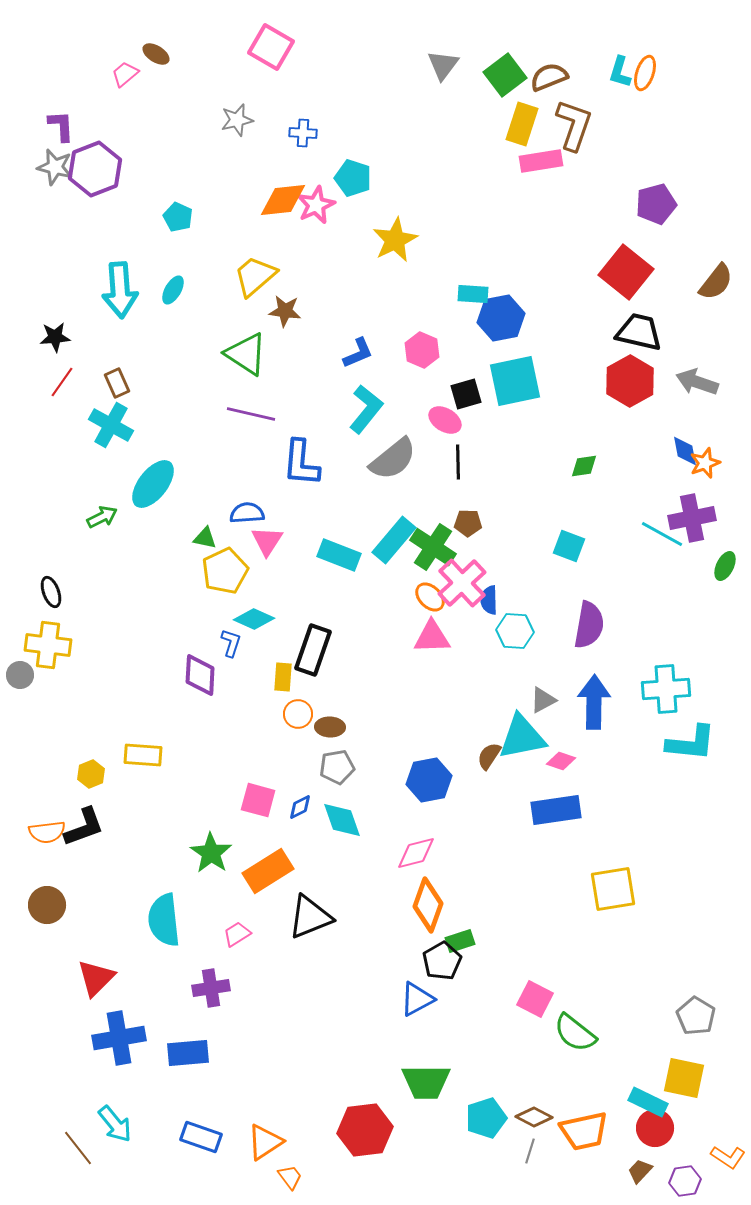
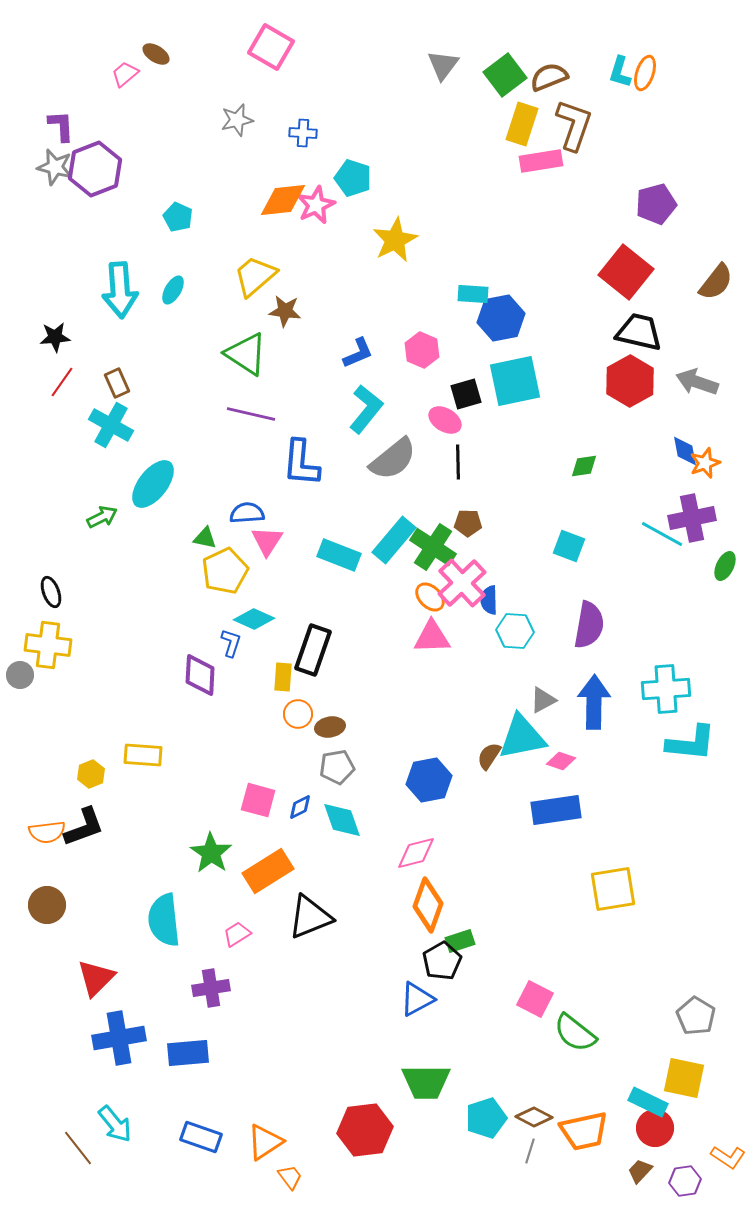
brown ellipse at (330, 727): rotated 12 degrees counterclockwise
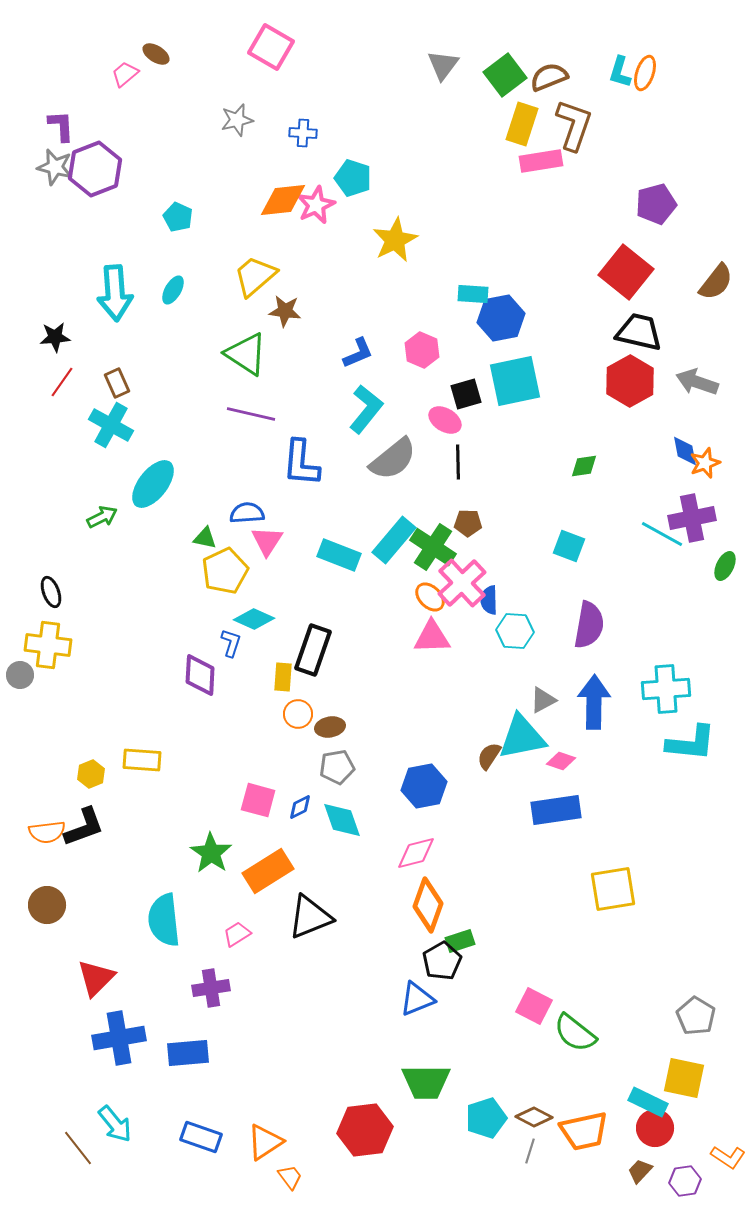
cyan arrow at (120, 290): moved 5 px left, 3 px down
yellow rectangle at (143, 755): moved 1 px left, 5 px down
blue hexagon at (429, 780): moved 5 px left, 6 px down
blue triangle at (417, 999): rotated 6 degrees clockwise
pink square at (535, 999): moved 1 px left, 7 px down
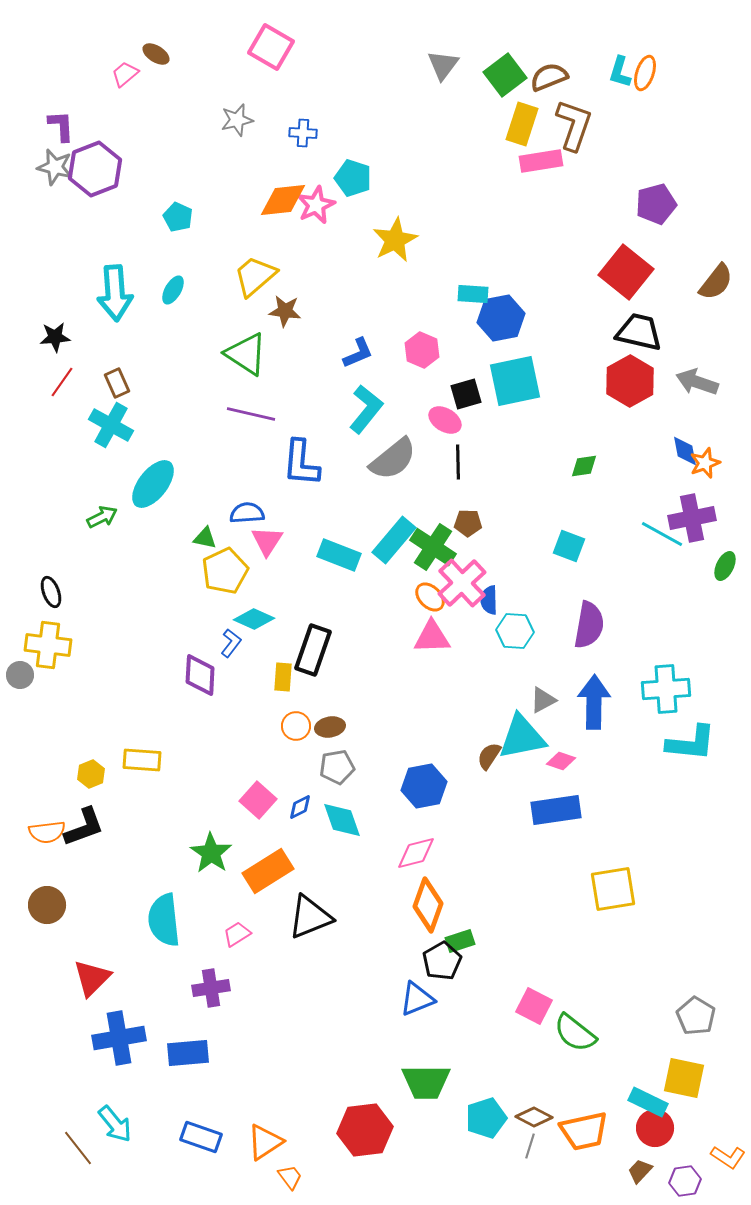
blue L-shape at (231, 643): rotated 20 degrees clockwise
orange circle at (298, 714): moved 2 px left, 12 px down
pink square at (258, 800): rotated 27 degrees clockwise
red triangle at (96, 978): moved 4 px left
gray line at (530, 1151): moved 5 px up
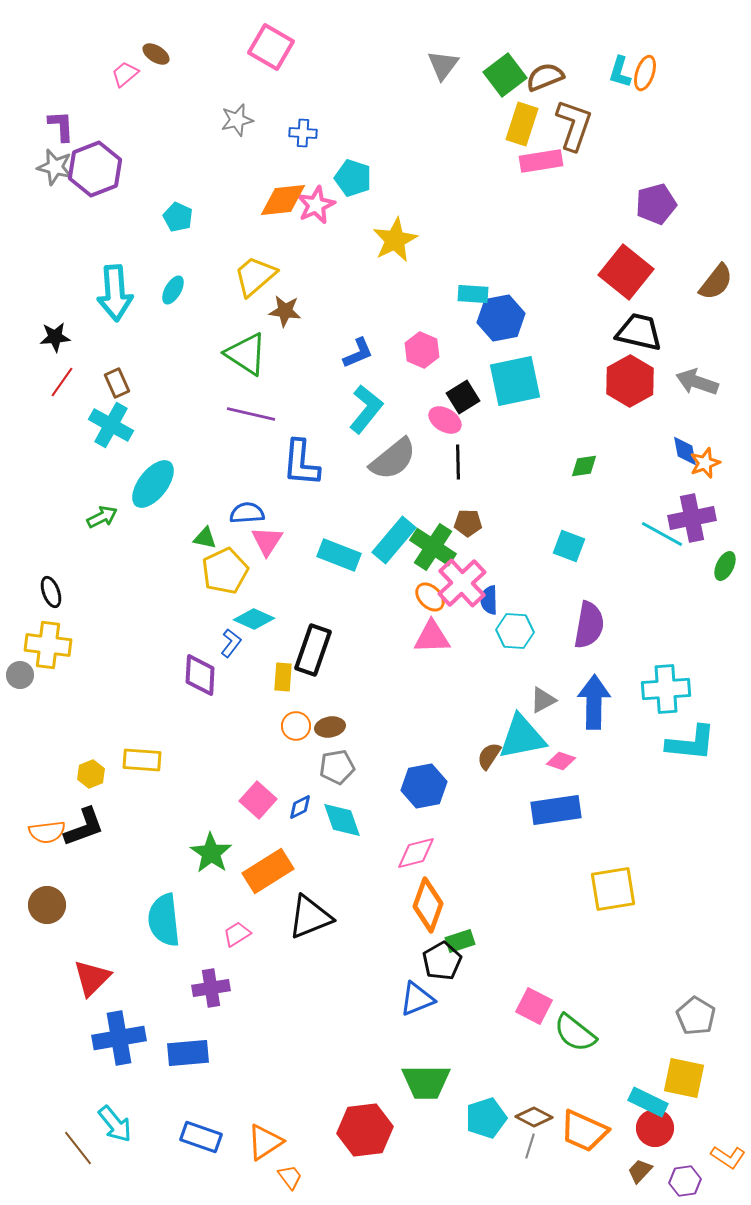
brown semicircle at (549, 77): moved 4 px left
black square at (466, 394): moved 3 px left, 3 px down; rotated 16 degrees counterclockwise
orange trapezoid at (584, 1131): rotated 36 degrees clockwise
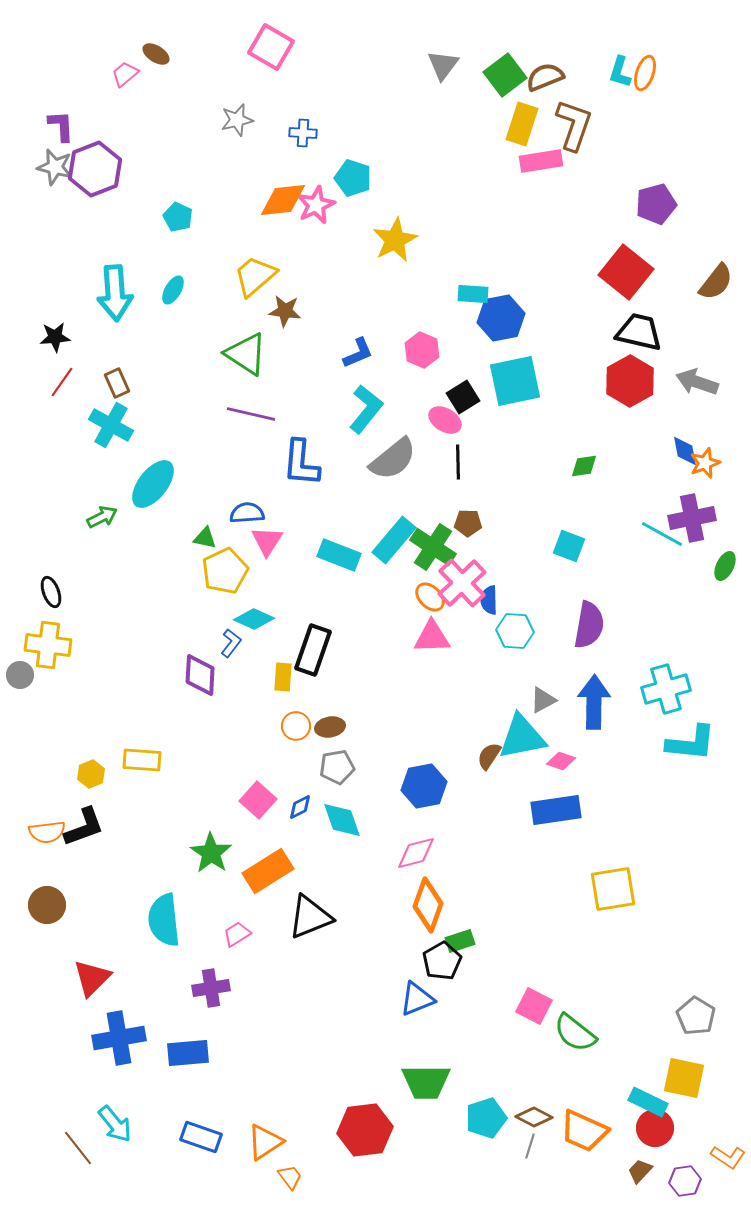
cyan cross at (666, 689): rotated 12 degrees counterclockwise
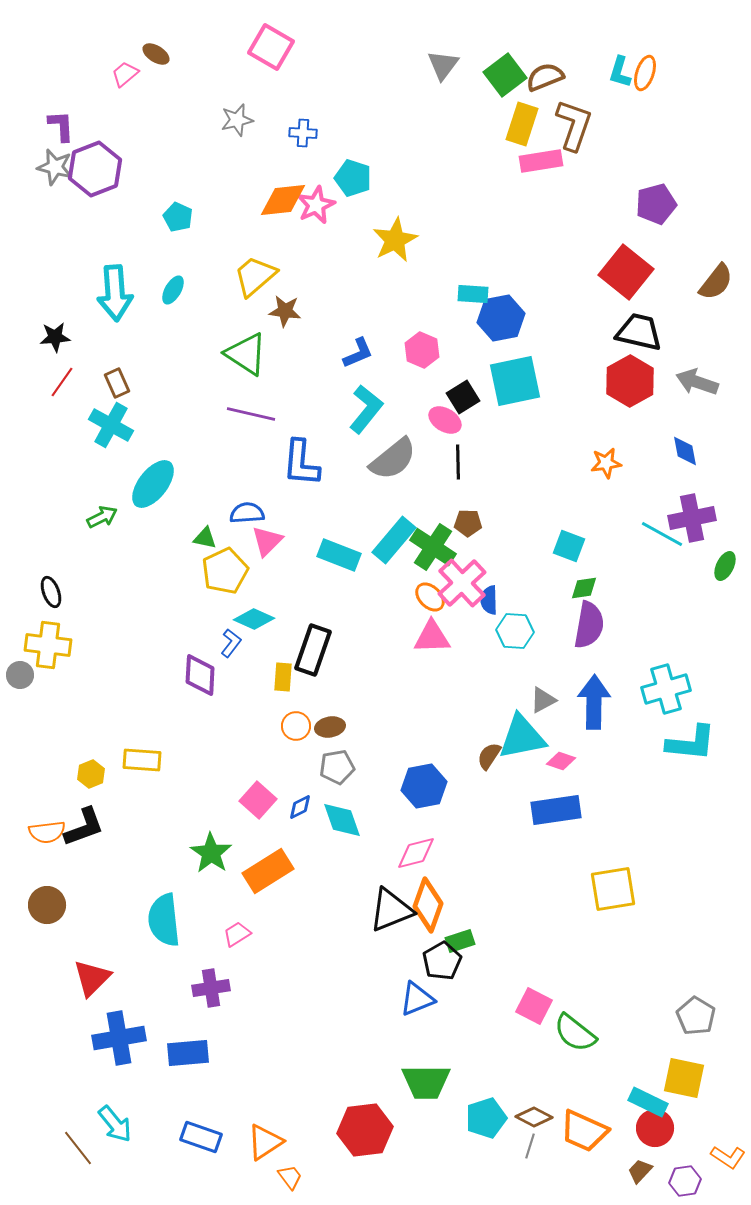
orange star at (705, 463): moved 99 px left; rotated 12 degrees clockwise
green diamond at (584, 466): moved 122 px down
pink triangle at (267, 541): rotated 12 degrees clockwise
black triangle at (310, 917): moved 81 px right, 7 px up
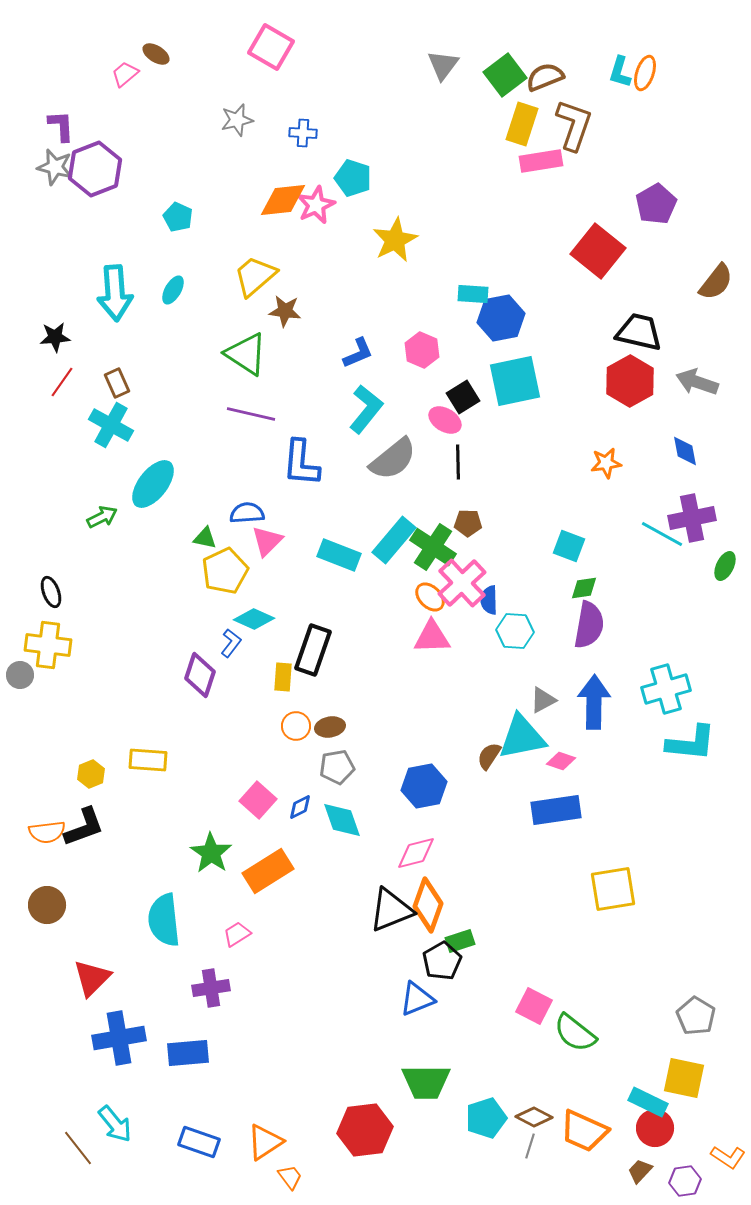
purple pentagon at (656, 204): rotated 15 degrees counterclockwise
red square at (626, 272): moved 28 px left, 21 px up
purple diamond at (200, 675): rotated 15 degrees clockwise
yellow rectangle at (142, 760): moved 6 px right
blue rectangle at (201, 1137): moved 2 px left, 5 px down
